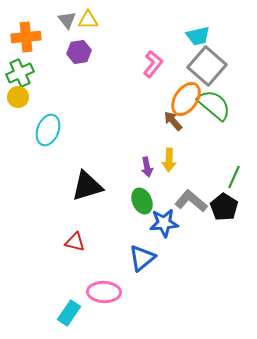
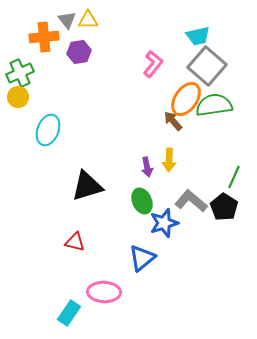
orange cross: moved 18 px right
green semicircle: rotated 48 degrees counterclockwise
blue star: rotated 12 degrees counterclockwise
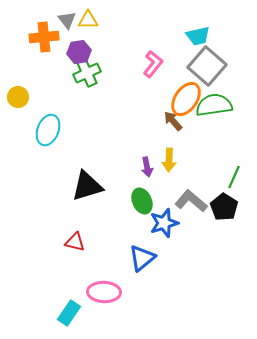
green cross: moved 67 px right
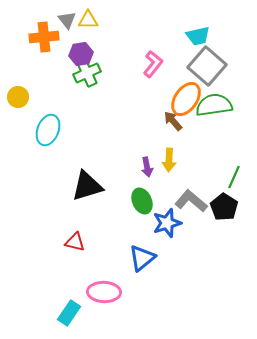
purple hexagon: moved 2 px right, 2 px down
blue star: moved 3 px right
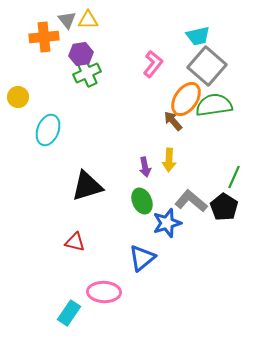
purple arrow: moved 2 px left
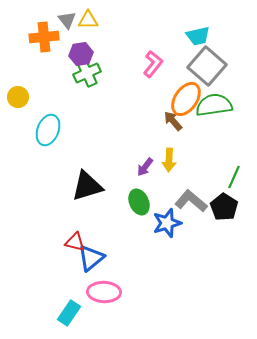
purple arrow: rotated 48 degrees clockwise
green ellipse: moved 3 px left, 1 px down
blue triangle: moved 51 px left
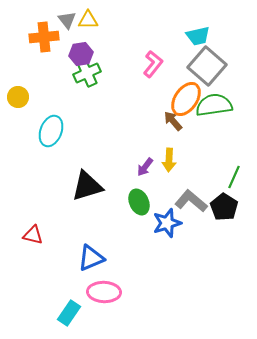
cyan ellipse: moved 3 px right, 1 px down
red triangle: moved 42 px left, 7 px up
blue triangle: rotated 16 degrees clockwise
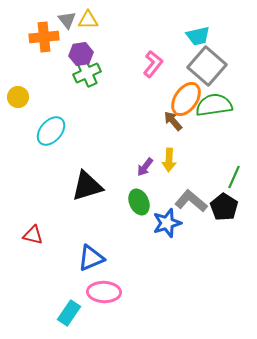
cyan ellipse: rotated 20 degrees clockwise
